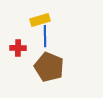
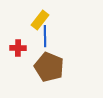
yellow rectangle: rotated 36 degrees counterclockwise
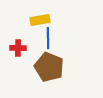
yellow rectangle: rotated 42 degrees clockwise
blue line: moved 3 px right, 2 px down
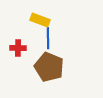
yellow rectangle: rotated 30 degrees clockwise
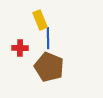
yellow rectangle: rotated 48 degrees clockwise
red cross: moved 2 px right
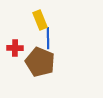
red cross: moved 5 px left
brown pentagon: moved 9 px left, 5 px up
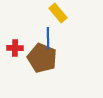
yellow rectangle: moved 18 px right, 7 px up; rotated 18 degrees counterclockwise
brown pentagon: moved 2 px right, 4 px up
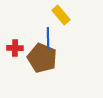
yellow rectangle: moved 3 px right, 2 px down
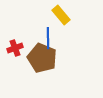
red cross: rotated 21 degrees counterclockwise
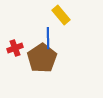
brown pentagon: rotated 16 degrees clockwise
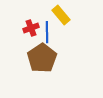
blue line: moved 1 px left, 6 px up
red cross: moved 16 px right, 20 px up
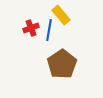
blue line: moved 2 px right, 2 px up; rotated 10 degrees clockwise
brown pentagon: moved 20 px right, 6 px down
